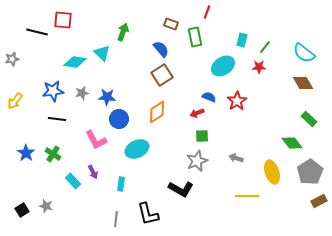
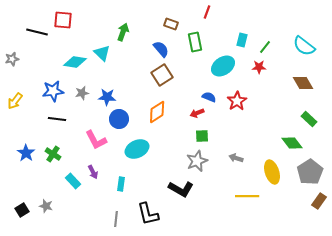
green rectangle at (195, 37): moved 5 px down
cyan semicircle at (304, 53): moved 7 px up
brown rectangle at (319, 201): rotated 28 degrees counterclockwise
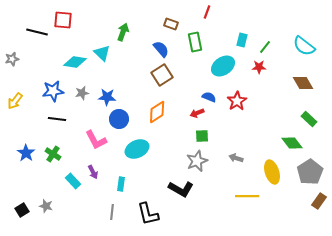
gray line at (116, 219): moved 4 px left, 7 px up
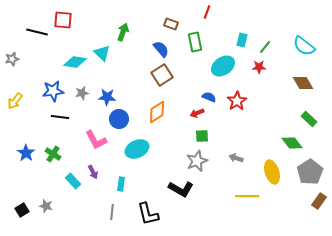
black line at (57, 119): moved 3 px right, 2 px up
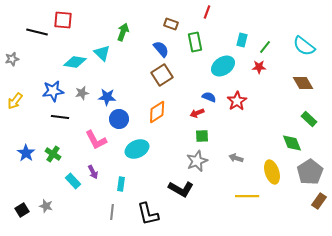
green diamond at (292, 143): rotated 15 degrees clockwise
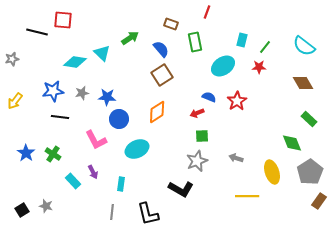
green arrow at (123, 32): moved 7 px right, 6 px down; rotated 36 degrees clockwise
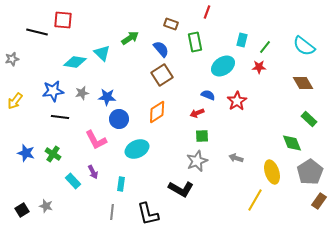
blue semicircle at (209, 97): moved 1 px left, 2 px up
blue star at (26, 153): rotated 18 degrees counterclockwise
yellow line at (247, 196): moved 8 px right, 4 px down; rotated 60 degrees counterclockwise
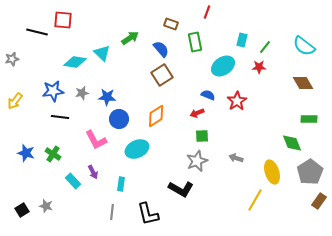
orange diamond at (157, 112): moved 1 px left, 4 px down
green rectangle at (309, 119): rotated 42 degrees counterclockwise
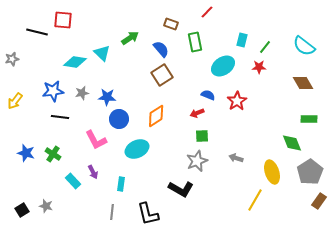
red line at (207, 12): rotated 24 degrees clockwise
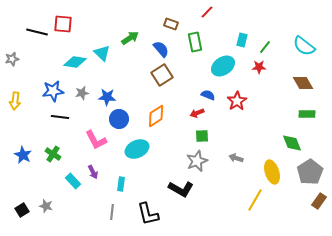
red square at (63, 20): moved 4 px down
yellow arrow at (15, 101): rotated 30 degrees counterclockwise
green rectangle at (309, 119): moved 2 px left, 5 px up
blue star at (26, 153): moved 3 px left, 2 px down; rotated 12 degrees clockwise
